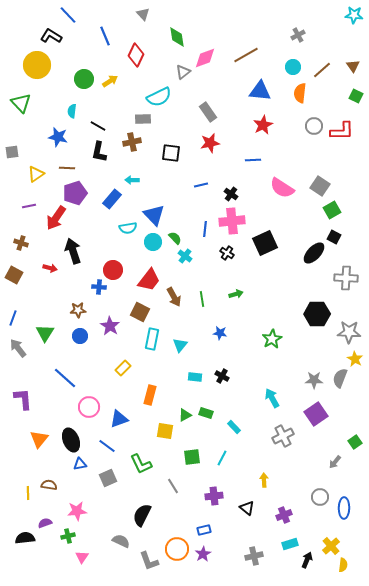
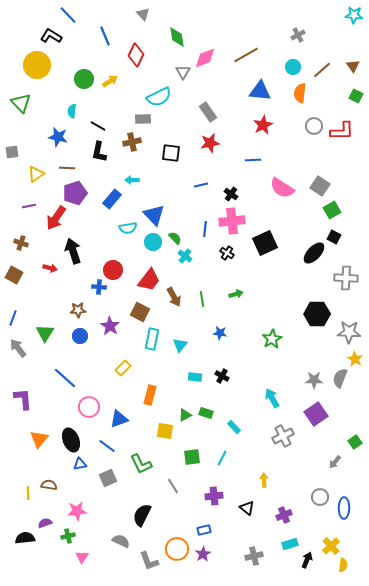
gray triangle at (183, 72): rotated 21 degrees counterclockwise
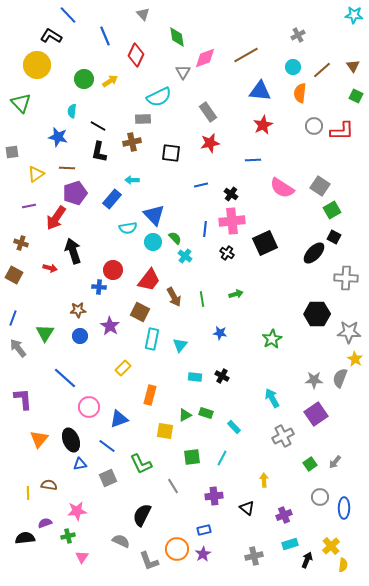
green square at (355, 442): moved 45 px left, 22 px down
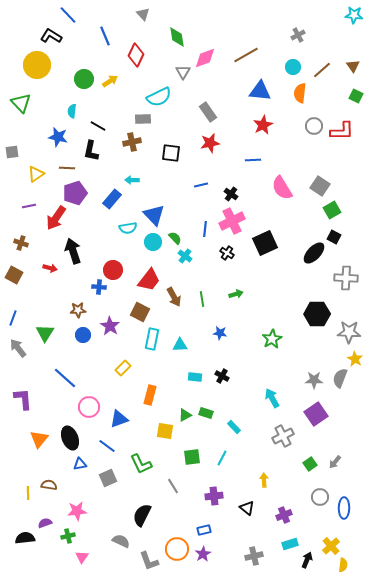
black L-shape at (99, 152): moved 8 px left, 1 px up
pink semicircle at (282, 188): rotated 25 degrees clockwise
pink cross at (232, 221): rotated 20 degrees counterclockwise
blue circle at (80, 336): moved 3 px right, 1 px up
cyan triangle at (180, 345): rotated 49 degrees clockwise
black ellipse at (71, 440): moved 1 px left, 2 px up
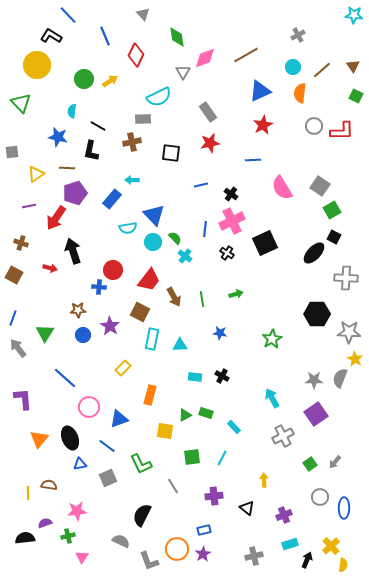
blue triangle at (260, 91): rotated 30 degrees counterclockwise
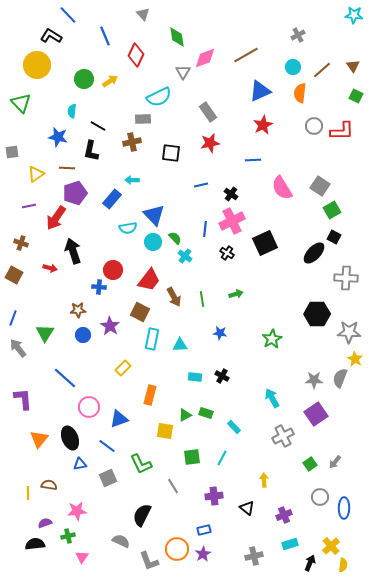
black semicircle at (25, 538): moved 10 px right, 6 px down
black arrow at (307, 560): moved 3 px right, 3 px down
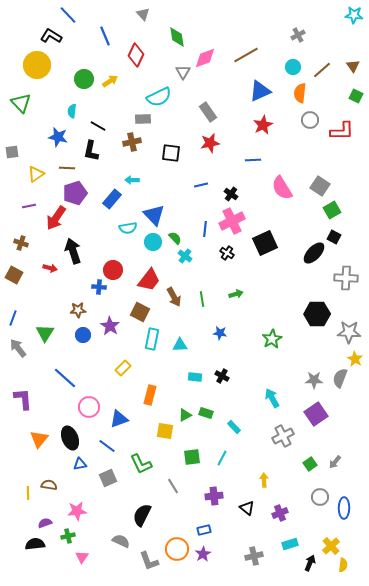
gray circle at (314, 126): moved 4 px left, 6 px up
purple cross at (284, 515): moved 4 px left, 2 px up
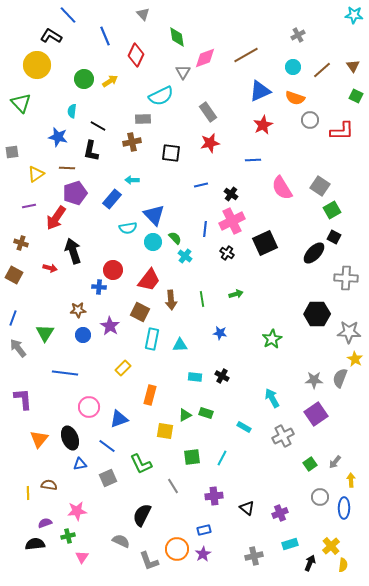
orange semicircle at (300, 93): moved 5 px left, 5 px down; rotated 78 degrees counterclockwise
cyan semicircle at (159, 97): moved 2 px right, 1 px up
brown arrow at (174, 297): moved 3 px left, 3 px down; rotated 24 degrees clockwise
blue line at (65, 378): moved 5 px up; rotated 35 degrees counterclockwise
cyan rectangle at (234, 427): moved 10 px right; rotated 16 degrees counterclockwise
yellow arrow at (264, 480): moved 87 px right
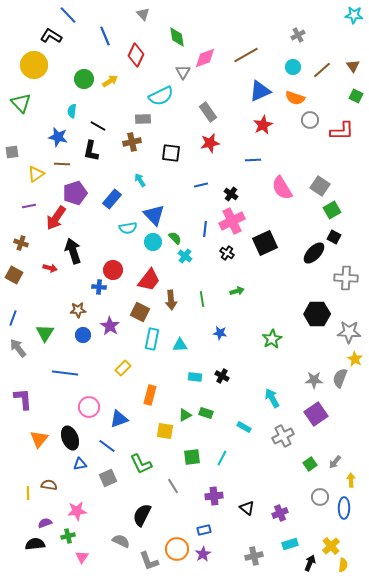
yellow circle at (37, 65): moved 3 px left
brown line at (67, 168): moved 5 px left, 4 px up
cyan arrow at (132, 180): moved 8 px right; rotated 56 degrees clockwise
green arrow at (236, 294): moved 1 px right, 3 px up
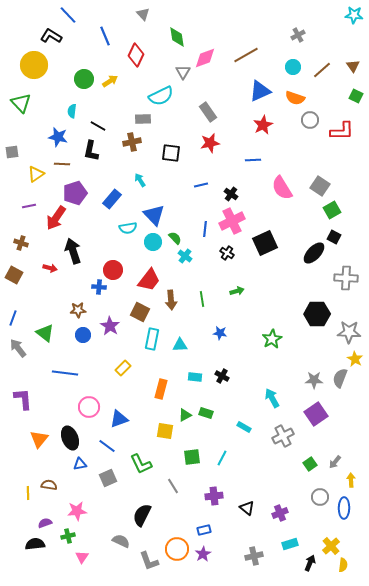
green triangle at (45, 333): rotated 24 degrees counterclockwise
orange rectangle at (150, 395): moved 11 px right, 6 px up
